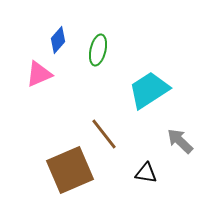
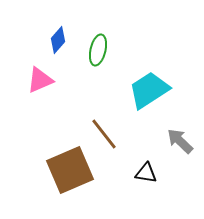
pink triangle: moved 1 px right, 6 px down
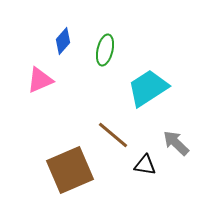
blue diamond: moved 5 px right, 1 px down
green ellipse: moved 7 px right
cyan trapezoid: moved 1 px left, 2 px up
brown line: moved 9 px right, 1 px down; rotated 12 degrees counterclockwise
gray arrow: moved 4 px left, 2 px down
black triangle: moved 1 px left, 8 px up
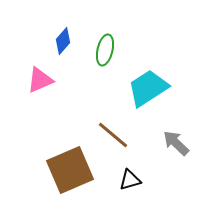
black triangle: moved 15 px left, 15 px down; rotated 25 degrees counterclockwise
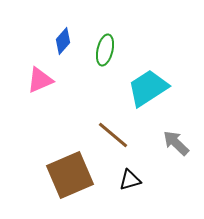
brown square: moved 5 px down
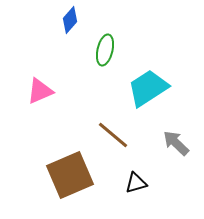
blue diamond: moved 7 px right, 21 px up
pink triangle: moved 11 px down
black triangle: moved 6 px right, 3 px down
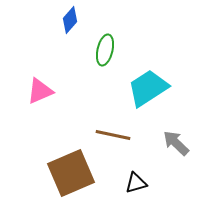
brown line: rotated 28 degrees counterclockwise
brown square: moved 1 px right, 2 px up
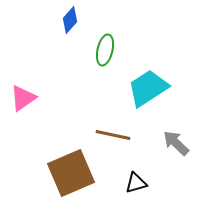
pink triangle: moved 17 px left, 7 px down; rotated 12 degrees counterclockwise
